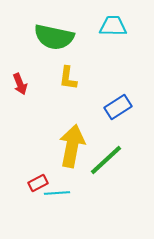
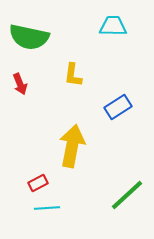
green semicircle: moved 25 px left
yellow L-shape: moved 5 px right, 3 px up
green line: moved 21 px right, 35 px down
cyan line: moved 10 px left, 15 px down
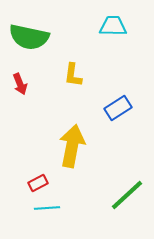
blue rectangle: moved 1 px down
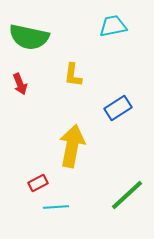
cyan trapezoid: rotated 12 degrees counterclockwise
cyan line: moved 9 px right, 1 px up
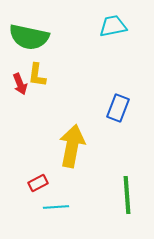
yellow L-shape: moved 36 px left
blue rectangle: rotated 36 degrees counterclockwise
green line: rotated 51 degrees counterclockwise
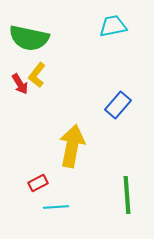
green semicircle: moved 1 px down
yellow L-shape: rotated 30 degrees clockwise
red arrow: rotated 10 degrees counterclockwise
blue rectangle: moved 3 px up; rotated 20 degrees clockwise
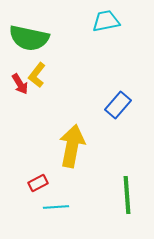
cyan trapezoid: moved 7 px left, 5 px up
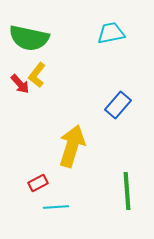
cyan trapezoid: moved 5 px right, 12 px down
red arrow: rotated 10 degrees counterclockwise
yellow arrow: rotated 6 degrees clockwise
green line: moved 4 px up
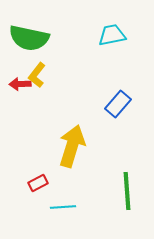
cyan trapezoid: moved 1 px right, 2 px down
red arrow: rotated 130 degrees clockwise
blue rectangle: moved 1 px up
cyan line: moved 7 px right
